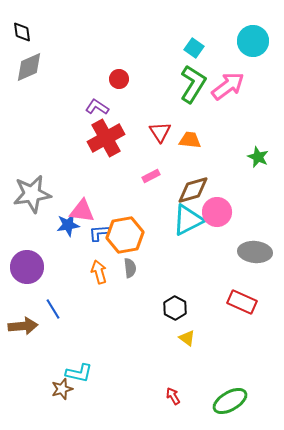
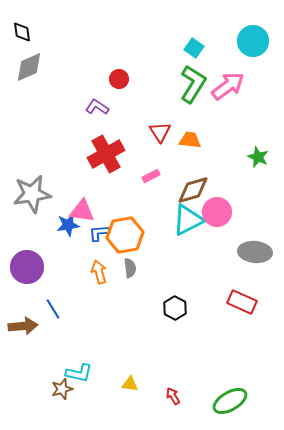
red cross: moved 16 px down
yellow triangle: moved 57 px left, 46 px down; rotated 30 degrees counterclockwise
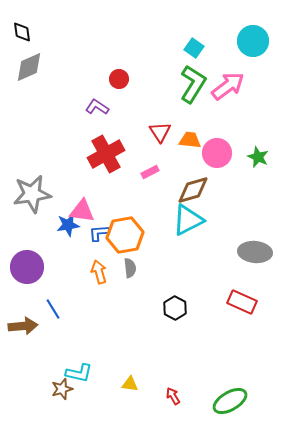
pink rectangle: moved 1 px left, 4 px up
pink circle: moved 59 px up
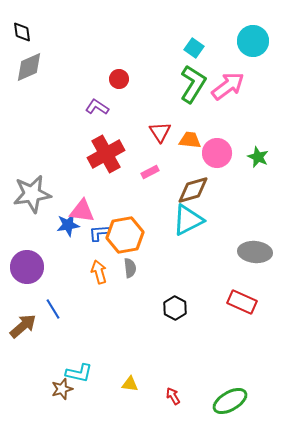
brown arrow: rotated 36 degrees counterclockwise
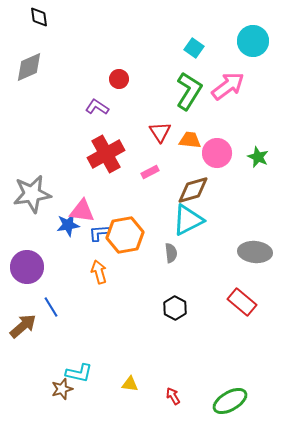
black diamond: moved 17 px right, 15 px up
green L-shape: moved 4 px left, 7 px down
gray semicircle: moved 41 px right, 15 px up
red rectangle: rotated 16 degrees clockwise
blue line: moved 2 px left, 2 px up
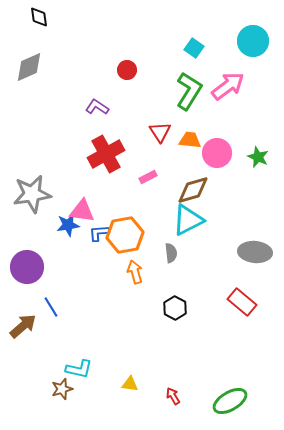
red circle: moved 8 px right, 9 px up
pink rectangle: moved 2 px left, 5 px down
orange arrow: moved 36 px right
cyan L-shape: moved 4 px up
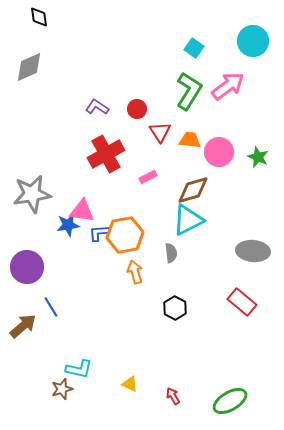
red circle: moved 10 px right, 39 px down
pink circle: moved 2 px right, 1 px up
gray ellipse: moved 2 px left, 1 px up
yellow triangle: rotated 18 degrees clockwise
